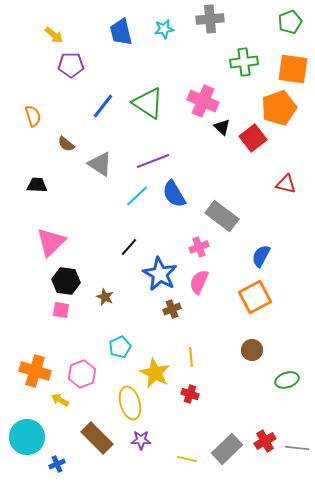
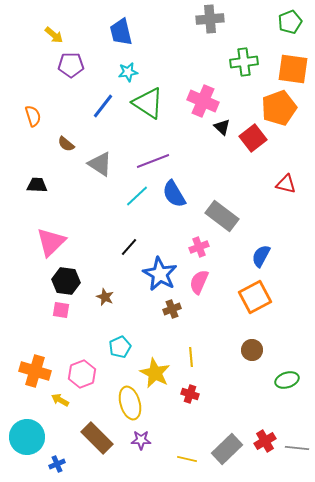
cyan star at (164, 29): moved 36 px left, 43 px down
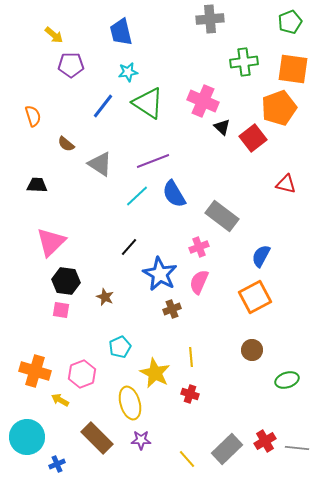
yellow line at (187, 459): rotated 36 degrees clockwise
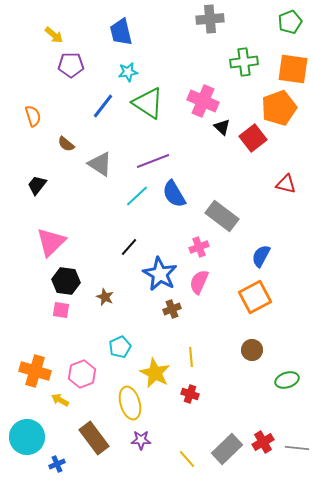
black trapezoid at (37, 185): rotated 55 degrees counterclockwise
brown rectangle at (97, 438): moved 3 px left; rotated 8 degrees clockwise
red cross at (265, 441): moved 2 px left, 1 px down
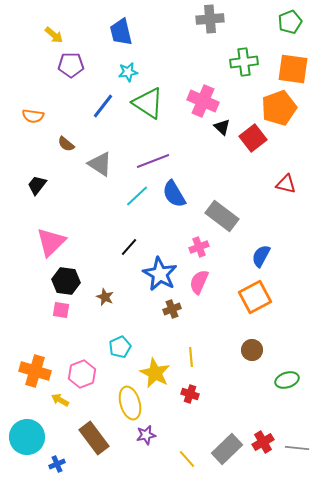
orange semicircle at (33, 116): rotated 115 degrees clockwise
purple star at (141, 440): moved 5 px right, 5 px up; rotated 12 degrees counterclockwise
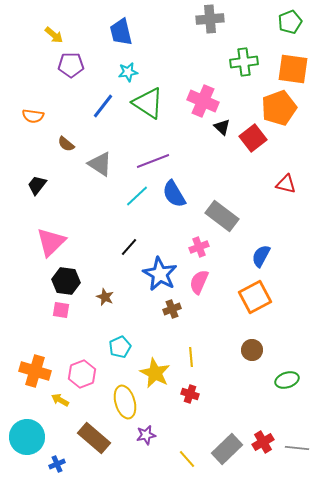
yellow ellipse at (130, 403): moved 5 px left, 1 px up
brown rectangle at (94, 438): rotated 12 degrees counterclockwise
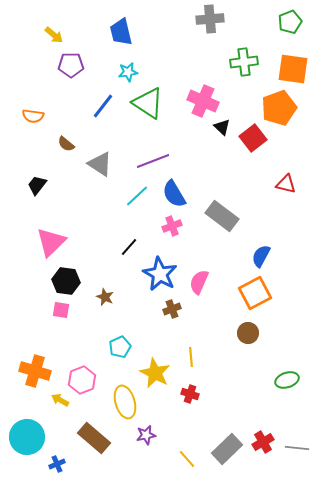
pink cross at (199, 247): moved 27 px left, 21 px up
orange square at (255, 297): moved 4 px up
brown circle at (252, 350): moved 4 px left, 17 px up
pink hexagon at (82, 374): moved 6 px down
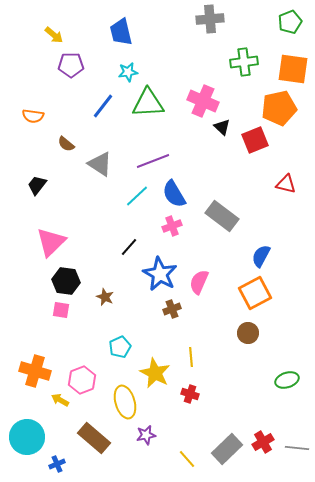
green triangle at (148, 103): rotated 36 degrees counterclockwise
orange pentagon at (279, 108): rotated 8 degrees clockwise
red square at (253, 138): moved 2 px right, 2 px down; rotated 16 degrees clockwise
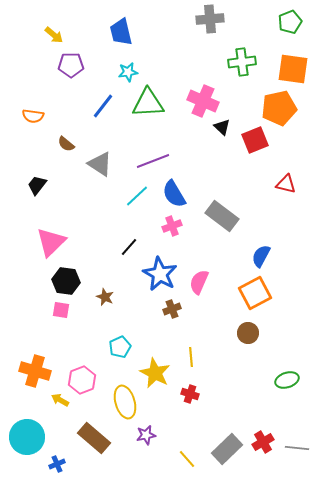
green cross at (244, 62): moved 2 px left
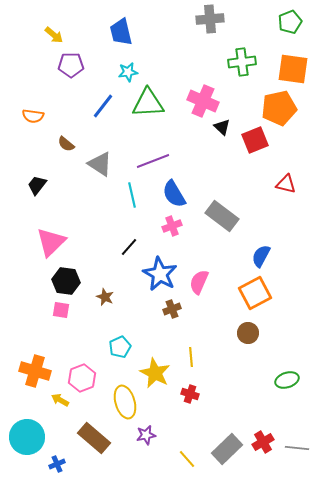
cyan line at (137, 196): moved 5 px left, 1 px up; rotated 60 degrees counterclockwise
pink hexagon at (82, 380): moved 2 px up
